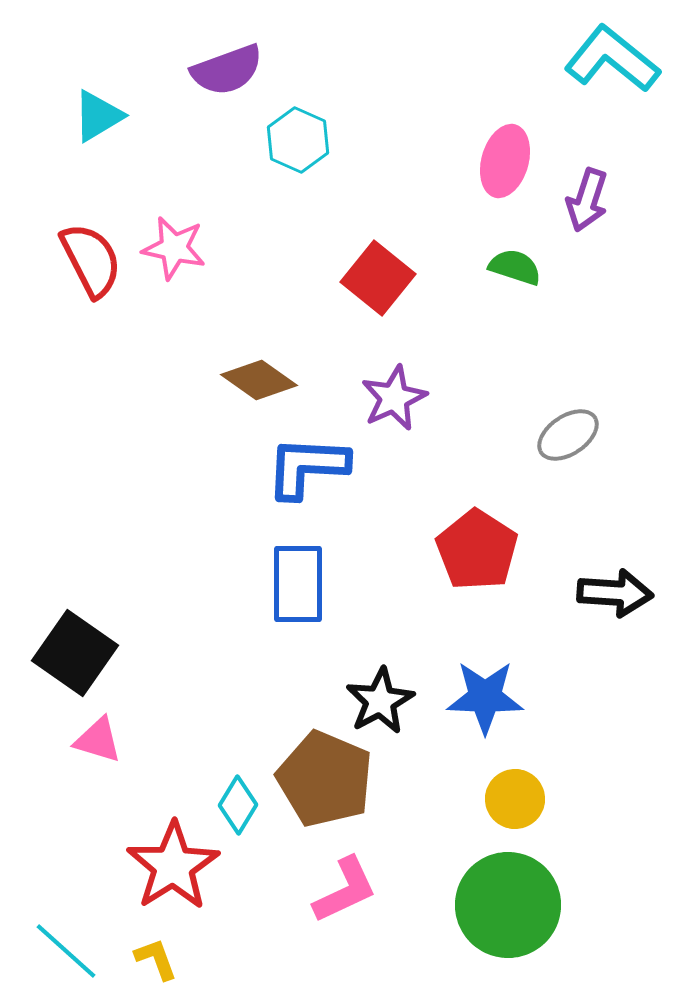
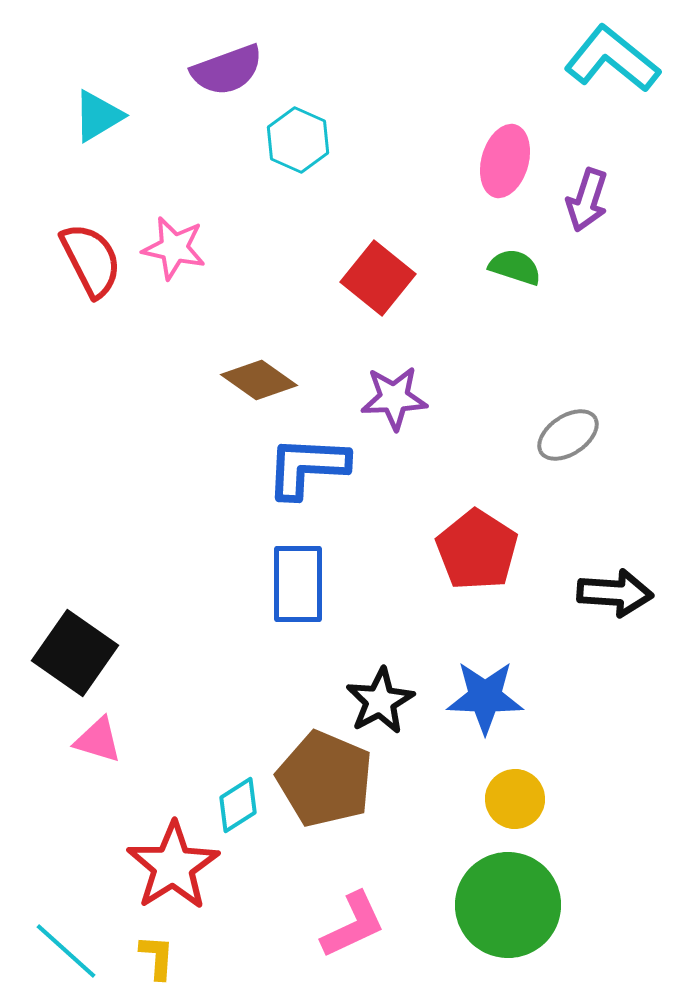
purple star: rotated 22 degrees clockwise
cyan diamond: rotated 26 degrees clockwise
pink L-shape: moved 8 px right, 35 px down
yellow L-shape: moved 1 px right, 2 px up; rotated 24 degrees clockwise
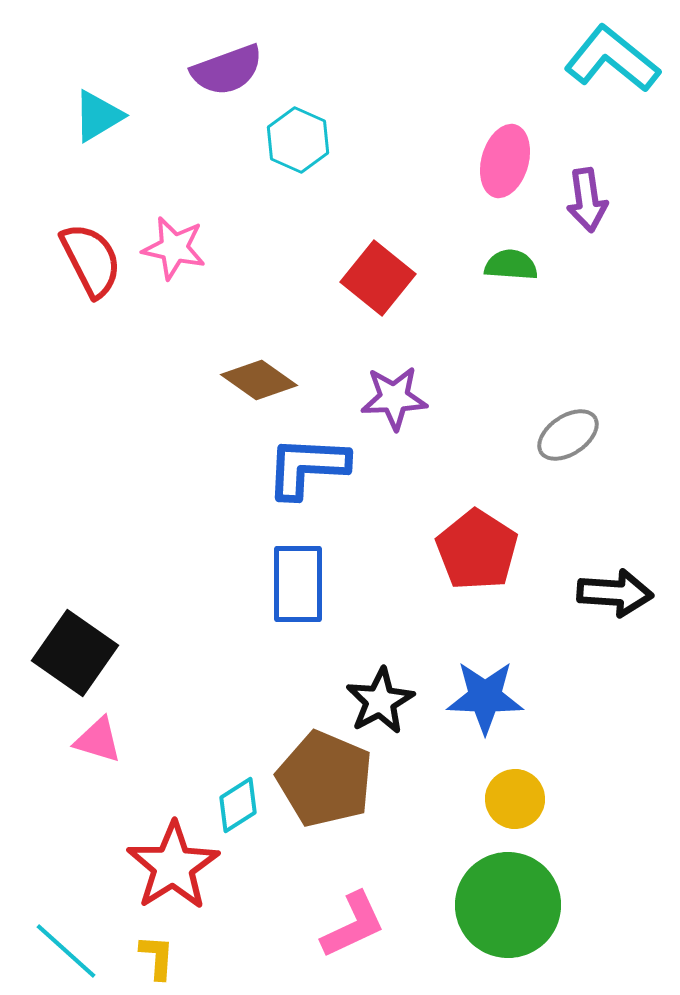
purple arrow: rotated 26 degrees counterclockwise
green semicircle: moved 4 px left, 2 px up; rotated 14 degrees counterclockwise
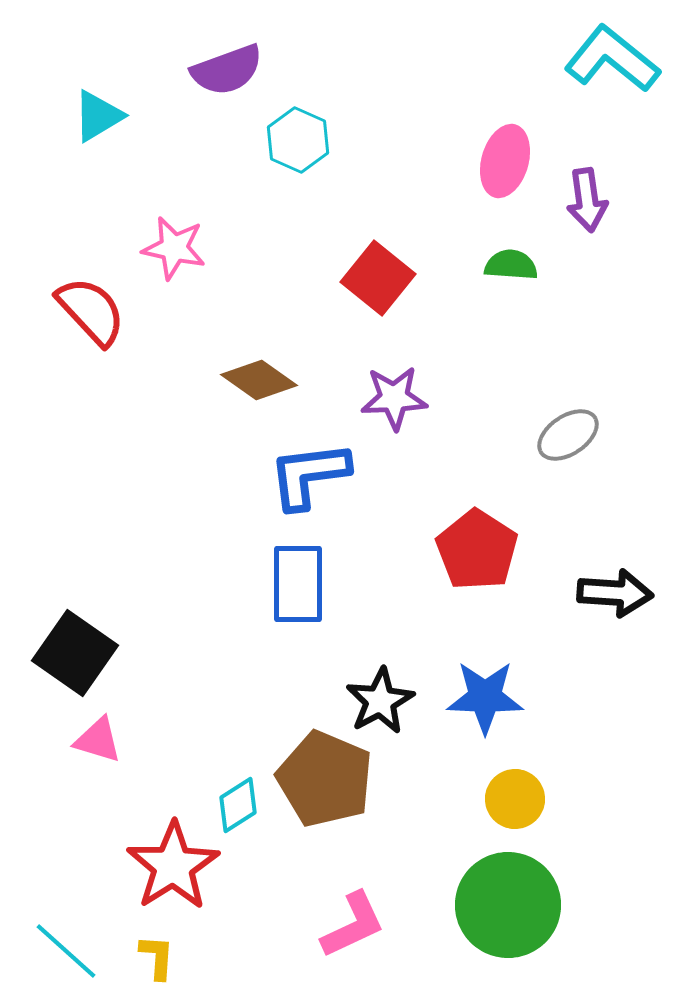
red semicircle: moved 51 px down; rotated 16 degrees counterclockwise
blue L-shape: moved 2 px right, 8 px down; rotated 10 degrees counterclockwise
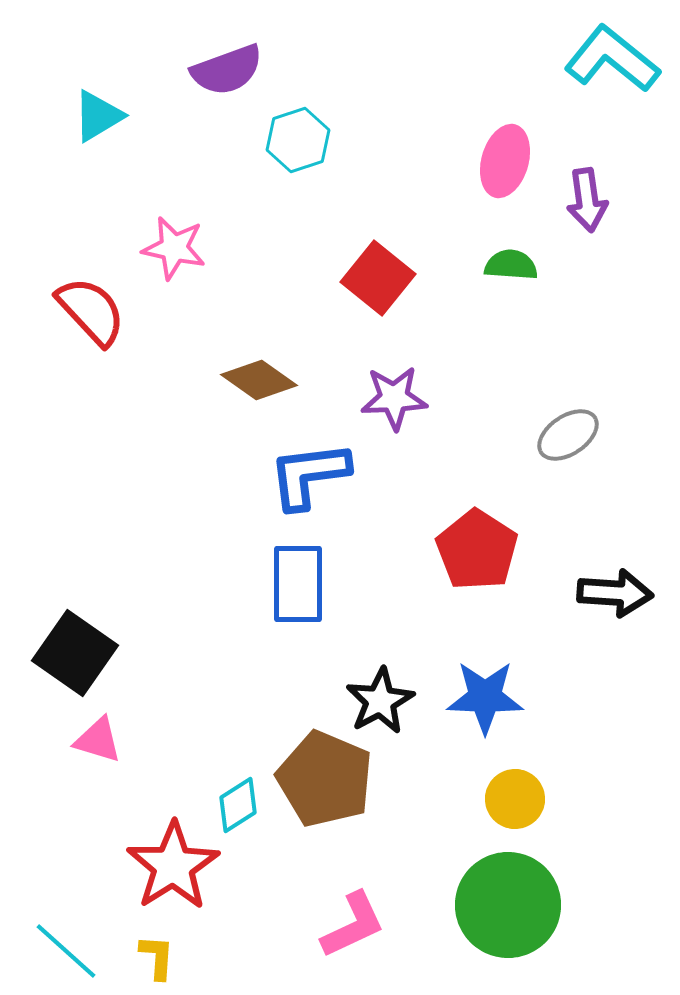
cyan hexagon: rotated 18 degrees clockwise
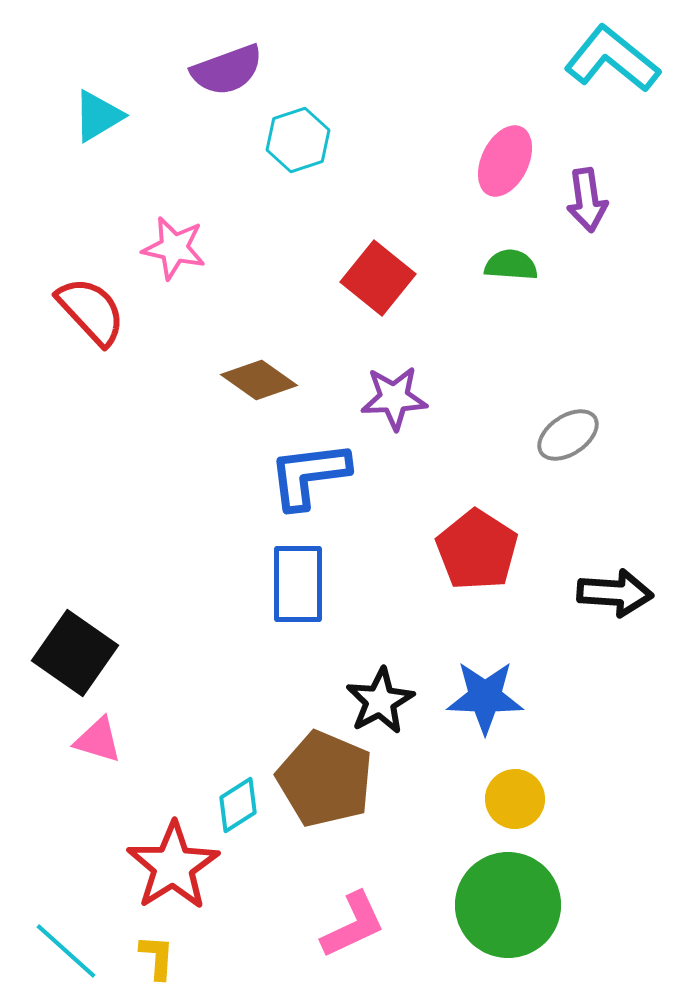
pink ellipse: rotated 10 degrees clockwise
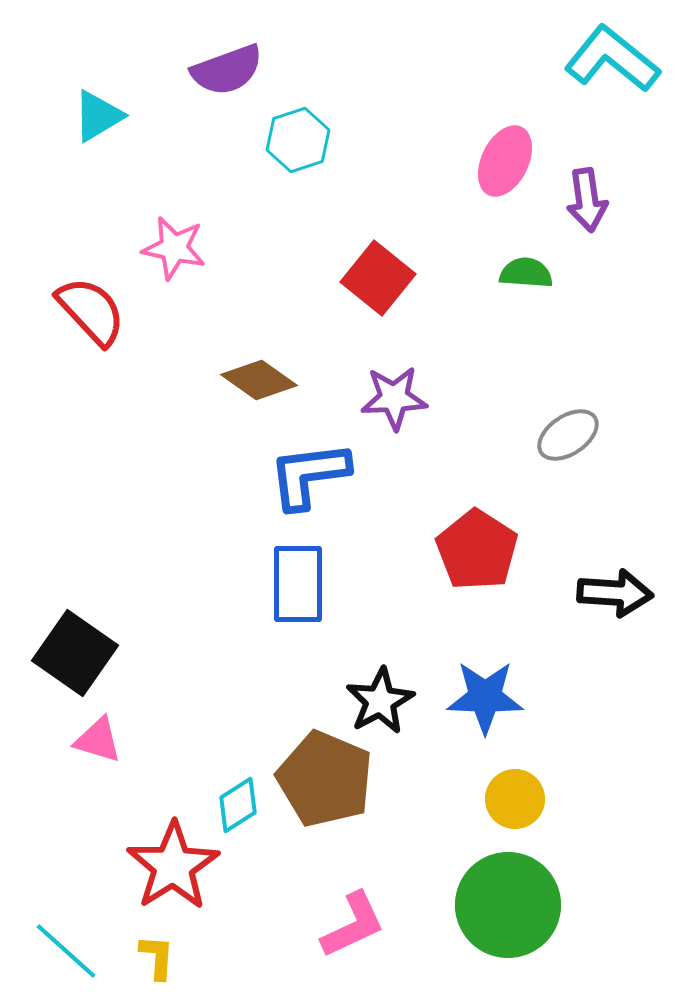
green semicircle: moved 15 px right, 8 px down
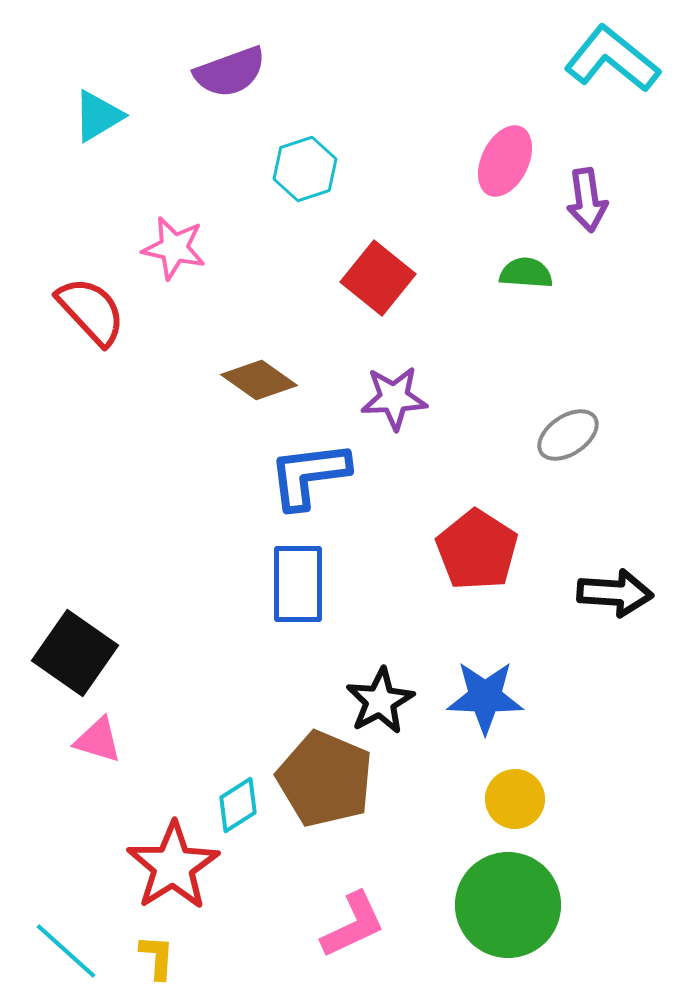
purple semicircle: moved 3 px right, 2 px down
cyan hexagon: moved 7 px right, 29 px down
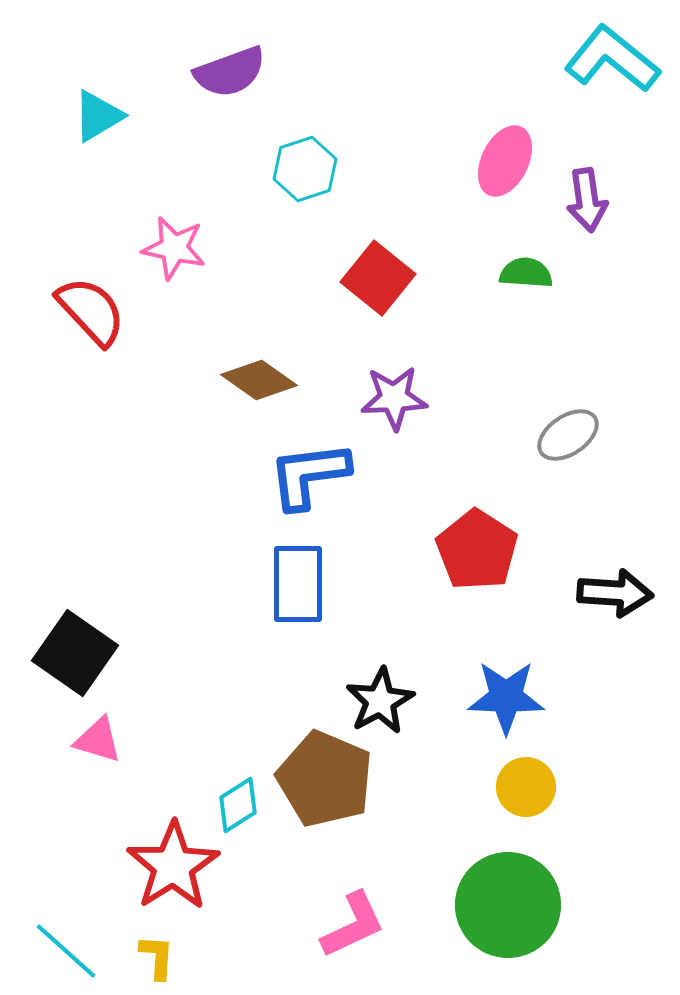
blue star: moved 21 px right
yellow circle: moved 11 px right, 12 px up
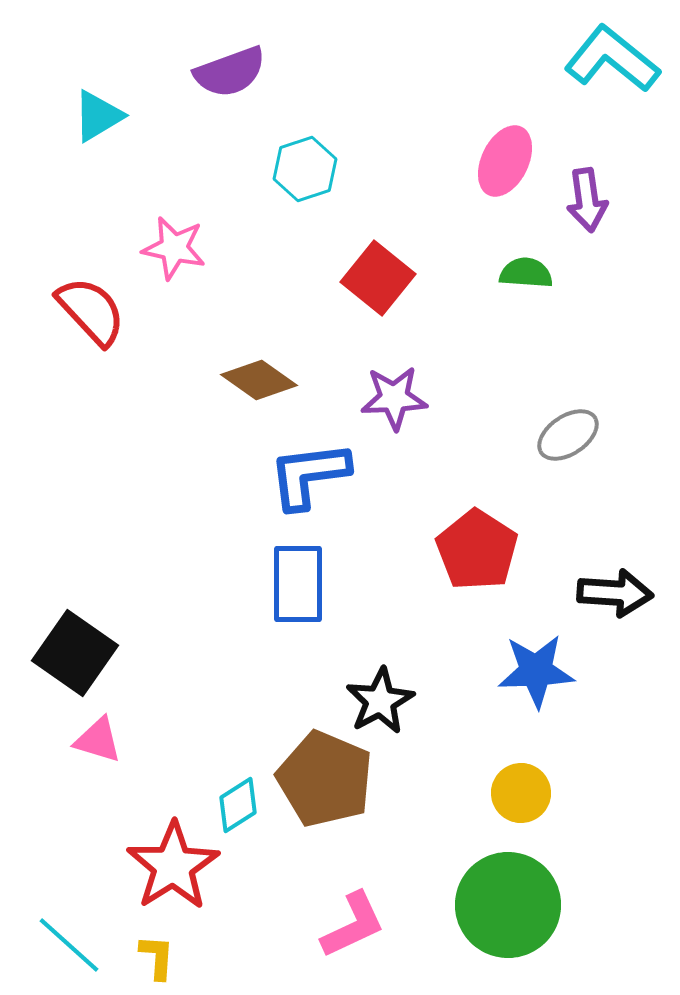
blue star: moved 30 px right, 26 px up; rotated 4 degrees counterclockwise
yellow circle: moved 5 px left, 6 px down
cyan line: moved 3 px right, 6 px up
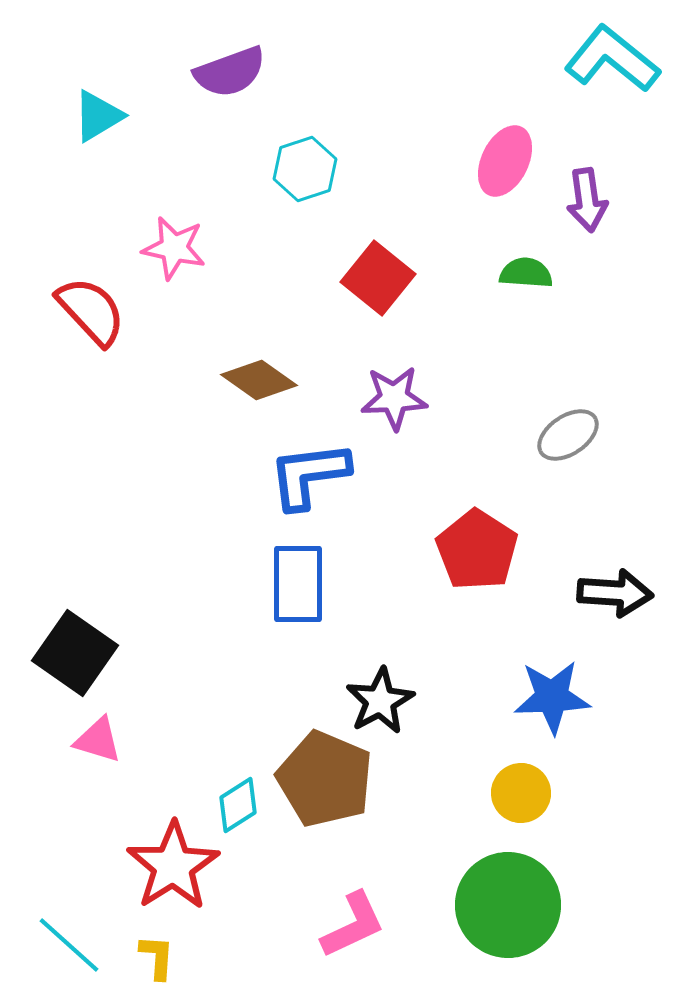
blue star: moved 16 px right, 26 px down
